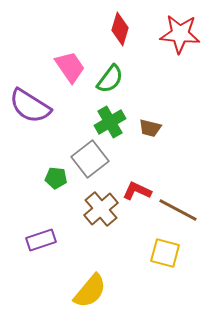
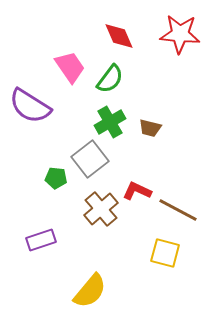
red diamond: moved 1 px left, 7 px down; rotated 40 degrees counterclockwise
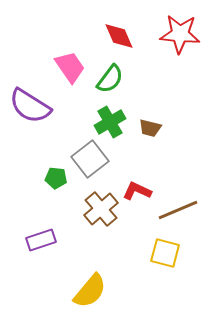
brown line: rotated 51 degrees counterclockwise
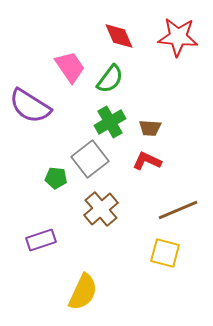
red star: moved 2 px left, 3 px down
brown trapezoid: rotated 10 degrees counterclockwise
red L-shape: moved 10 px right, 30 px up
yellow semicircle: moved 7 px left, 1 px down; rotated 15 degrees counterclockwise
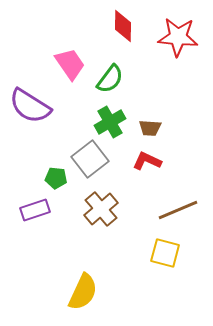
red diamond: moved 4 px right, 10 px up; rotated 24 degrees clockwise
pink trapezoid: moved 3 px up
purple rectangle: moved 6 px left, 30 px up
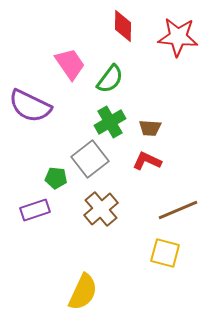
purple semicircle: rotated 6 degrees counterclockwise
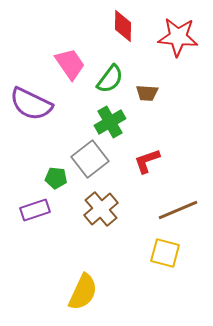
purple semicircle: moved 1 px right, 2 px up
brown trapezoid: moved 3 px left, 35 px up
red L-shape: rotated 44 degrees counterclockwise
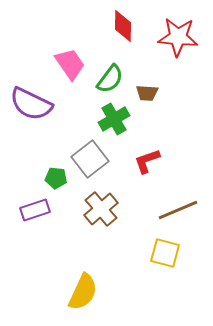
green cross: moved 4 px right, 3 px up
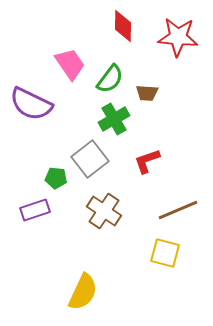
brown cross: moved 3 px right, 2 px down; rotated 16 degrees counterclockwise
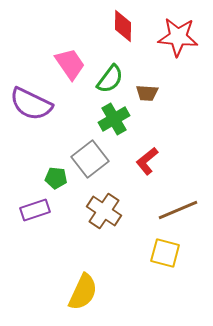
red L-shape: rotated 20 degrees counterclockwise
